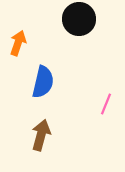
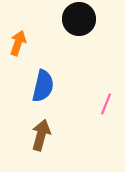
blue semicircle: moved 4 px down
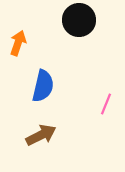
black circle: moved 1 px down
brown arrow: rotated 48 degrees clockwise
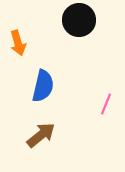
orange arrow: rotated 145 degrees clockwise
brown arrow: rotated 12 degrees counterclockwise
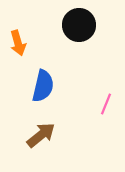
black circle: moved 5 px down
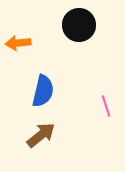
orange arrow: rotated 100 degrees clockwise
blue semicircle: moved 5 px down
pink line: moved 2 px down; rotated 40 degrees counterclockwise
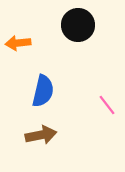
black circle: moved 1 px left
pink line: moved 1 px right, 1 px up; rotated 20 degrees counterclockwise
brown arrow: rotated 28 degrees clockwise
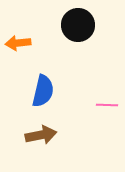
pink line: rotated 50 degrees counterclockwise
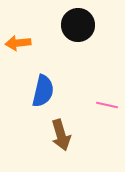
pink line: rotated 10 degrees clockwise
brown arrow: moved 20 px right; rotated 84 degrees clockwise
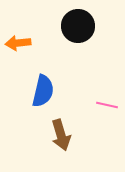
black circle: moved 1 px down
